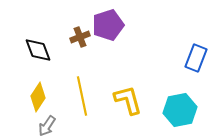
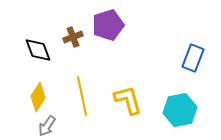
brown cross: moved 7 px left
blue rectangle: moved 3 px left
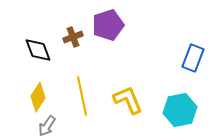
yellow L-shape: rotated 8 degrees counterclockwise
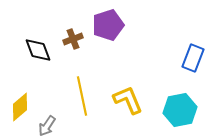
brown cross: moved 2 px down
yellow diamond: moved 18 px left, 10 px down; rotated 16 degrees clockwise
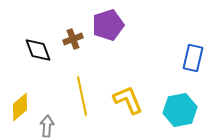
blue rectangle: rotated 8 degrees counterclockwise
gray arrow: rotated 150 degrees clockwise
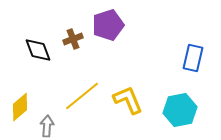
yellow line: rotated 63 degrees clockwise
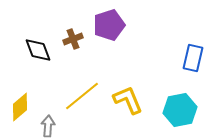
purple pentagon: moved 1 px right
gray arrow: moved 1 px right
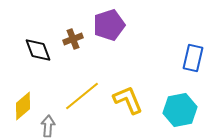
yellow diamond: moved 3 px right, 1 px up
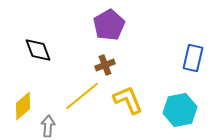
purple pentagon: rotated 12 degrees counterclockwise
brown cross: moved 32 px right, 26 px down
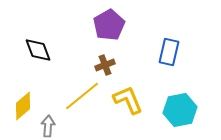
blue rectangle: moved 24 px left, 6 px up
